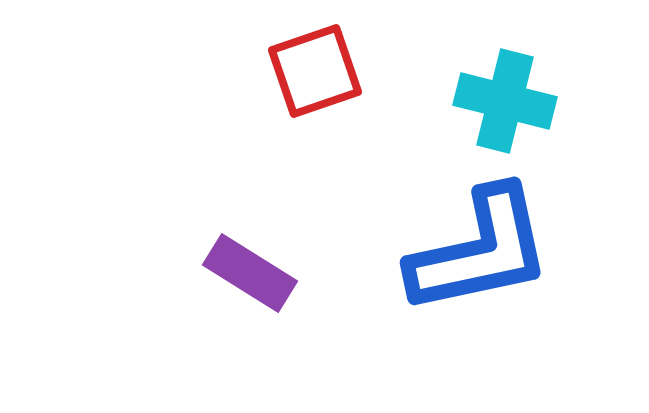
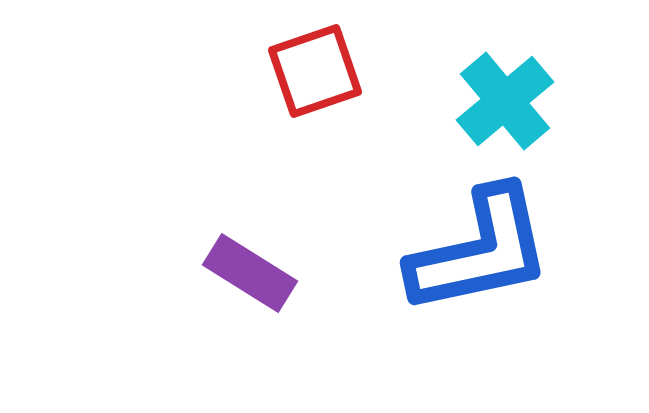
cyan cross: rotated 36 degrees clockwise
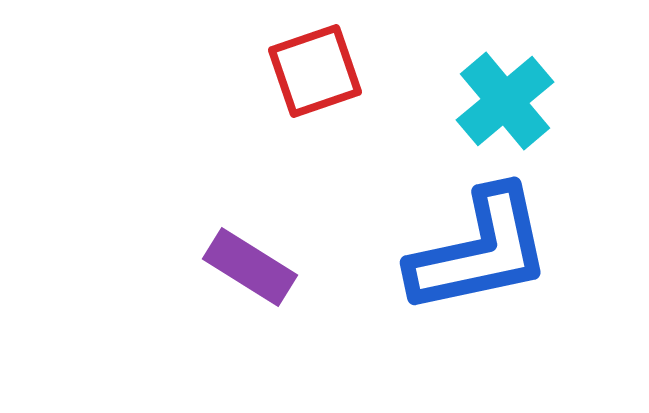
purple rectangle: moved 6 px up
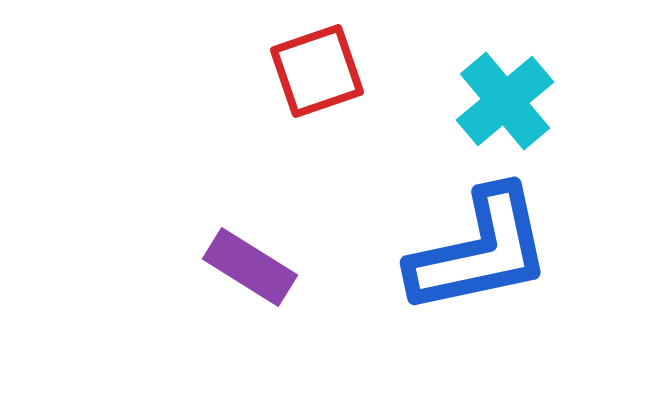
red square: moved 2 px right
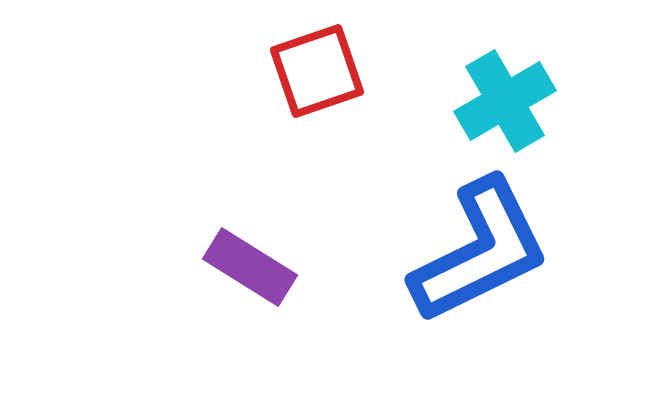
cyan cross: rotated 10 degrees clockwise
blue L-shape: rotated 14 degrees counterclockwise
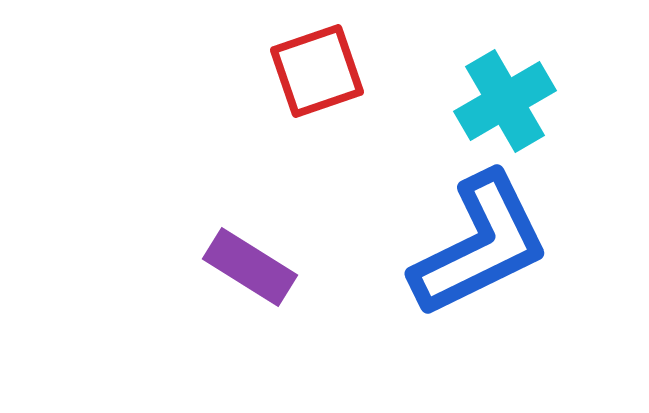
blue L-shape: moved 6 px up
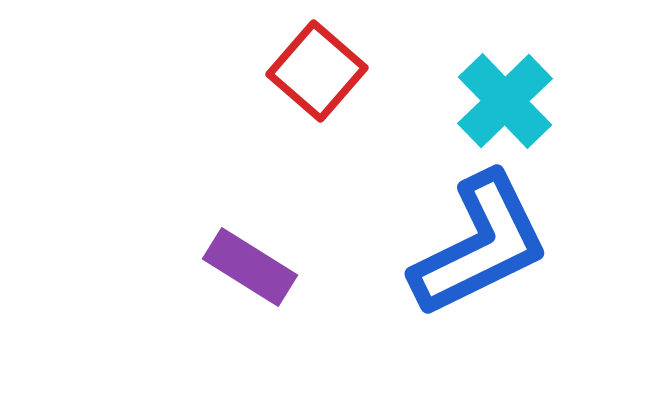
red square: rotated 30 degrees counterclockwise
cyan cross: rotated 14 degrees counterclockwise
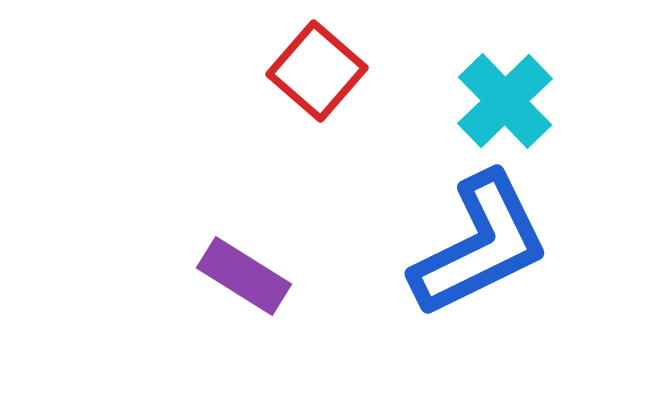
purple rectangle: moved 6 px left, 9 px down
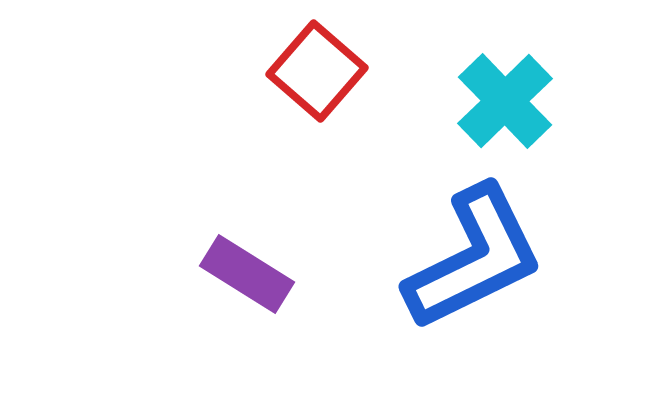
blue L-shape: moved 6 px left, 13 px down
purple rectangle: moved 3 px right, 2 px up
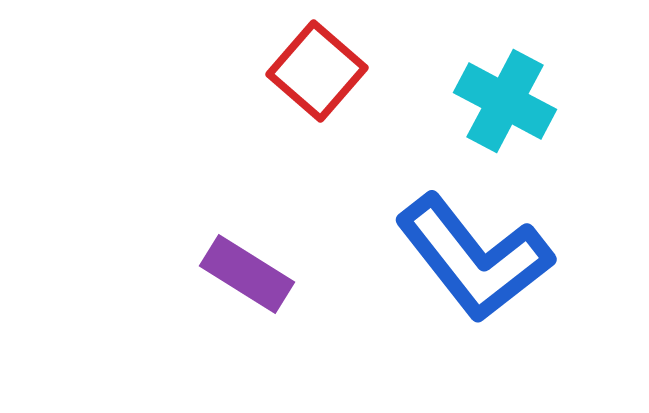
cyan cross: rotated 18 degrees counterclockwise
blue L-shape: rotated 78 degrees clockwise
